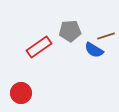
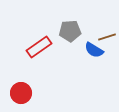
brown line: moved 1 px right, 1 px down
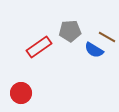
brown line: rotated 48 degrees clockwise
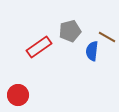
gray pentagon: rotated 10 degrees counterclockwise
blue semicircle: moved 2 px left, 1 px down; rotated 66 degrees clockwise
red circle: moved 3 px left, 2 px down
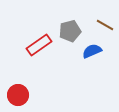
brown line: moved 2 px left, 12 px up
red rectangle: moved 2 px up
blue semicircle: rotated 60 degrees clockwise
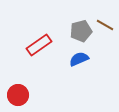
gray pentagon: moved 11 px right
blue semicircle: moved 13 px left, 8 px down
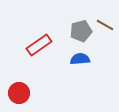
blue semicircle: moved 1 px right; rotated 18 degrees clockwise
red circle: moved 1 px right, 2 px up
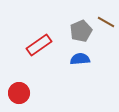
brown line: moved 1 px right, 3 px up
gray pentagon: rotated 10 degrees counterclockwise
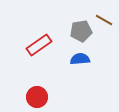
brown line: moved 2 px left, 2 px up
gray pentagon: rotated 15 degrees clockwise
red circle: moved 18 px right, 4 px down
